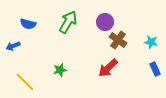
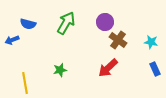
green arrow: moved 2 px left, 1 px down
blue arrow: moved 1 px left, 6 px up
yellow line: moved 1 px down; rotated 35 degrees clockwise
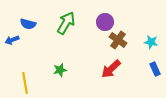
red arrow: moved 3 px right, 1 px down
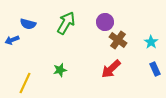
cyan star: rotated 24 degrees clockwise
yellow line: rotated 35 degrees clockwise
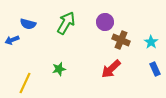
brown cross: moved 3 px right; rotated 12 degrees counterclockwise
green star: moved 1 px left, 1 px up
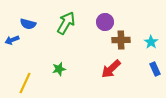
brown cross: rotated 24 degrees counterclockwise
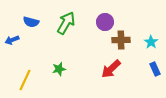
blue semicircle: moved 3 px right, 2 px up
yellow line: moved 3 px up
